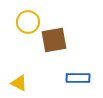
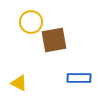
yellow circle: moved 3 px right
blue rectangle: moved 1 px right
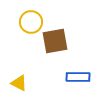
brown square: moved 1 px right, 1 px down
blue rectangle: moved 1 px left, 1 px up
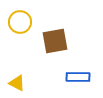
yellow circle: moved 11 px left
yellow triangle: moved 2 px left
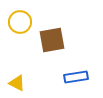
brown square: moved 3 px left, 1 px up
blue rectangle: moved 2 px left; rotated 10 degrees counterclockwise
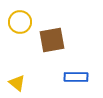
blue rectangle: rotated 10 degrees clockwise
yellow triangle: rotated 12 degrees clockwise
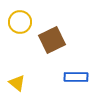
brown square: rotated 16 degrees counterclockwise
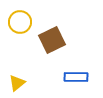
yellow triangle: rotated 42 degrees clockwise
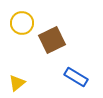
yellow circle: moved 2 px right, 1 px down
blue rectangle: rotated 30 degrees clockwise
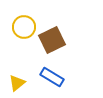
yellow circle: moved 2 px right, 4 px down
blue rectangle: moved 24 px left
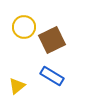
blue rectangle: moved 1 px up
yellow triangle: moved 3 px down
